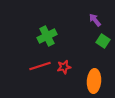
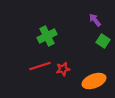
red star: moved 1 px left, 2 px down
orange ellipse: rotated 65 degrees clockwise
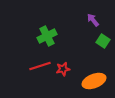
purple arrow: moved 2 px left
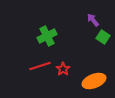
green square: moved 4 px up
red star: rotated 24 degrees counterclockwise
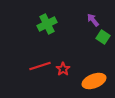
green cross: moved 12 px up
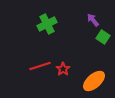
orange ellipse: rotated 20 degrees counterclockwise
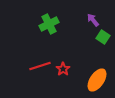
green cross: moved 2 px right
orange ellipse: moved 3 px right, 1 px up; rotated 15 degrees counterclockwise
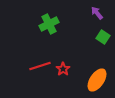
purple arrow: moved 4 px right, 7 px up
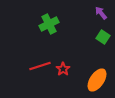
purple arrow: moved 4 px right
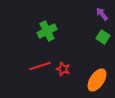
purple arrow: moved 1 px right, 1 px down
green cross: moved 2 px left, 7 px down
red star: rotated 16 degrees counterclockwise
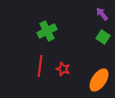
red line: rotated 65 degrees counterclockwise
orange ellipse: moved 2 px right
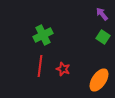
green cross: moved 4 px left, 4 px down
